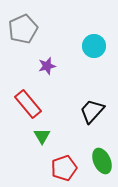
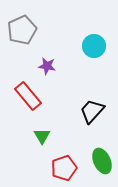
gray pentagon: moved 1 px left, 1 px down
purple star: rotated 24 degrees clockwise
red rectangle: moved 8 px up
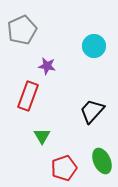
red rectangle: rotated 60 degrees clockwise
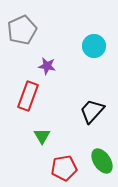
green ellipse: rotated 10 degrees counterclockwise
red pentagon: rotated 10 degrees clockwise
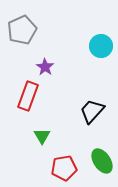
cyan circle: moved 7 px right
purple star: moved 2 px left, 1 px down; rotated 24 degrees clockwise
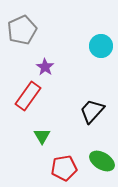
red rectangle: rotated 16 degrees clockwise
green ellipse: rotated 25 degrees counterclockwise
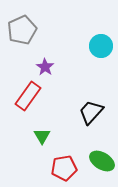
black trapezoid: moved 1 px left, 1 px down
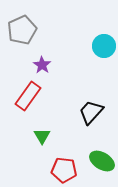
cyan circle: moved 3 px right
purple star: moved 3 px left, 2 px up
red pentagon: moved 2 px down; rotated 15 degrees clockwise
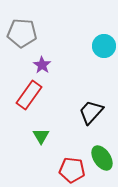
gray pentagon: moved 3 px down; rotated 28 degrees clockwise
red rectangle: moved 1 px right, 1 px up
green triangle: moved 1 px left
green ellipse: moved 3 px up; rotated 25 degrees clockwise
red pentagon: moved 8 px right
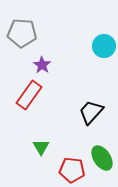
green triangle: moved 11 px down
